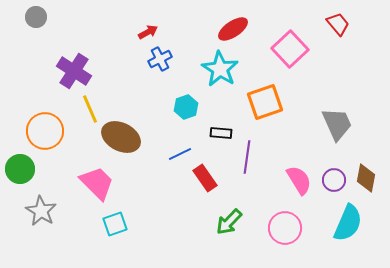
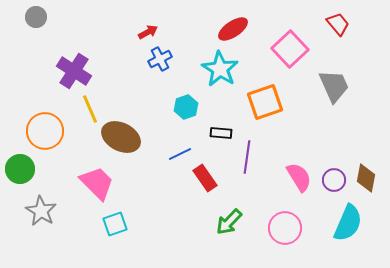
gray trapezoid: moved 3 px left, 38 px up
pink semicircle: moved 3 px up
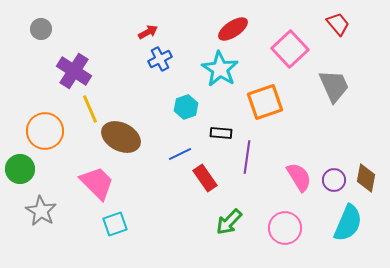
gray circle: moved 5 px right, 12 px down
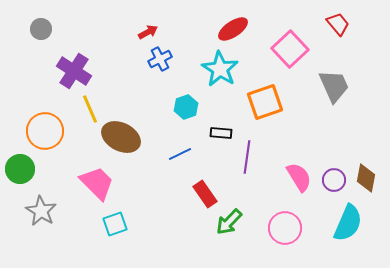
red rectangle: moved 16 px down
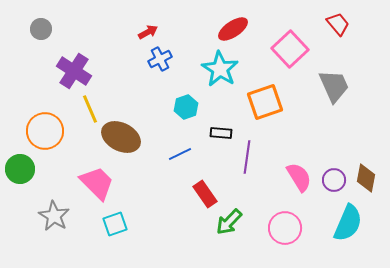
gray star: moved 13 px right, 5 px down
